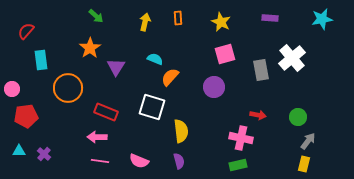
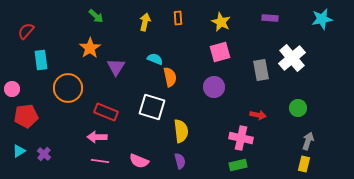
pink square: moved 5 px left, 2 px up
orange semicircle: rotated 126 degrees clockwise
green circle: moved 9 px up
gray arrow: rotated 18 degrees counterclockwise
cyan triangle: rotated 32 degrees counterclockwise
purple semicircle: moved 1 px right
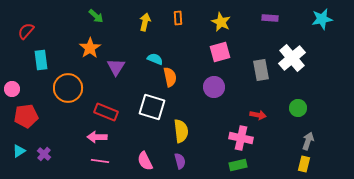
pink semicircle: moved 6 px right; rotated 42 degrees clockwise
